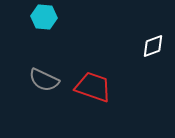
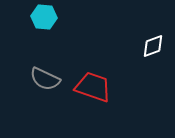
gray semicircle: moved 1 px right, 1 px up
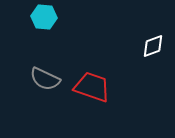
red trapezoid: moved 1 px left
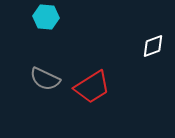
cyan hexagon: moved 2 px right
red trapezoid: rotated 129 degrees clockwise
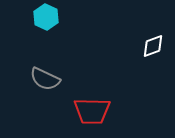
cyan hexagon: rotated 20 degrees clockwise
red trapezoid: moved 24 px down; rotated 33 degrees clockwise
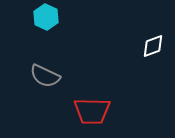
gray semicircle: moved 3 px up
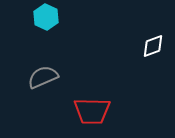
gray semicircle: moved 2 px left, 1 px down; rotated 132 degrees clockwise
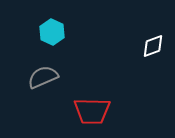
cyan hexagon: moved 6 px right, 15 px down
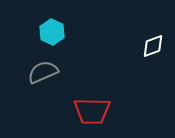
gray semicircle: moved 5 px up
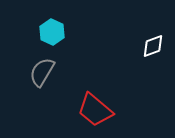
gray semicircle: moved 1 px left; rotated 36 degrees counterclockwise
red trapezoid: moved 3 px right, 1 px up; rotated 39 degrees clockwise
